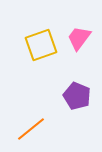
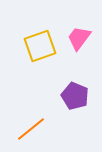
yellow square: moved 1 px left, 1 px down
purple pentagon: moved 2 px left
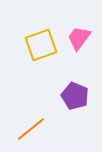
yellow square: moved 1 px right, 1 px up
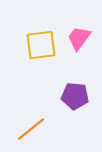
yellow square: rotated 12 degrees clockwise
purple pentagon: rotated 16 degrees counterclockwise
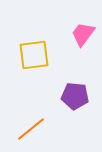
pink trapezoid: moved 4 px right, 4 px up
yellow square: moved 7 px left, 10 px down
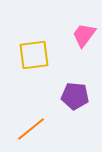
pink trapezoid: moved 1 px right, 1 px down
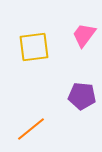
yellow square: moved 8 px up
purple pentagon: moved 7 px right
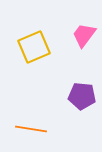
yellow square: rotated 16 degrees counterclockwise
orange line: rotated 48 degrees clockwise
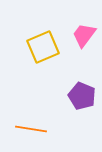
yellow square: moved 9 px right
purple pentagon: rotated 16 degrees clockwise
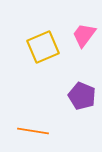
orange line: moved 2 px right, 2 px down
